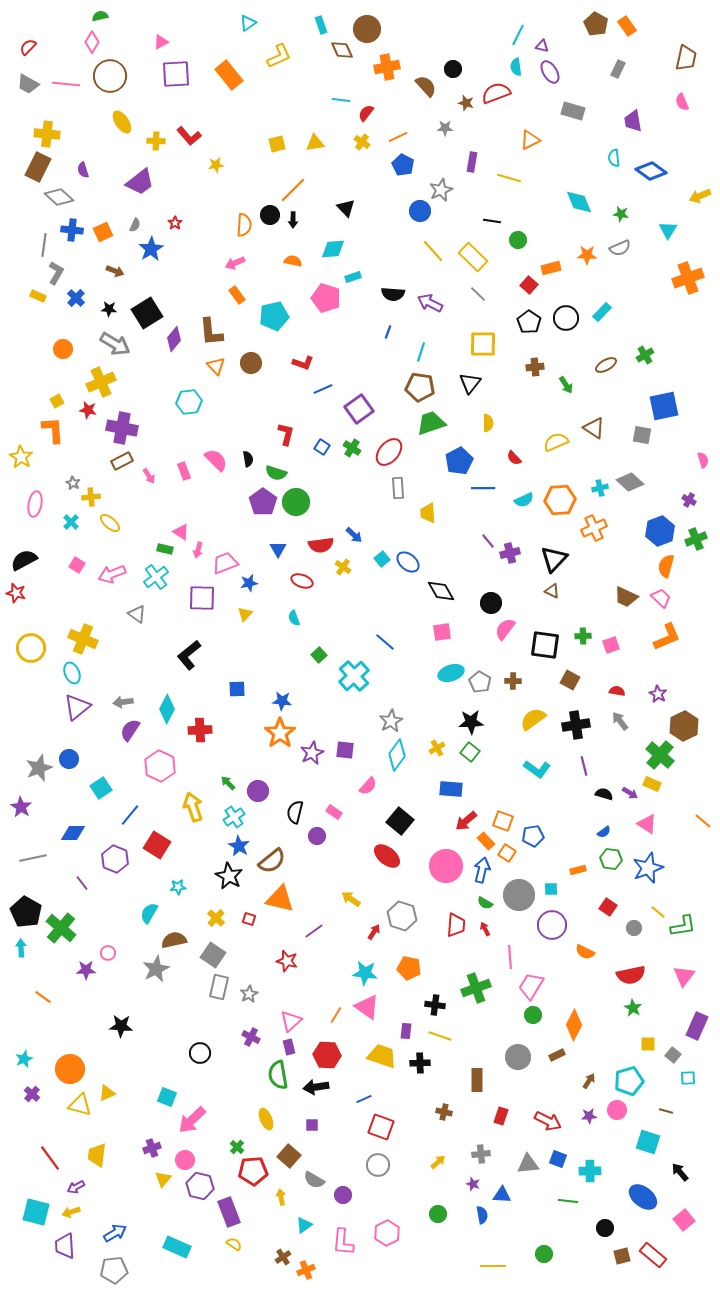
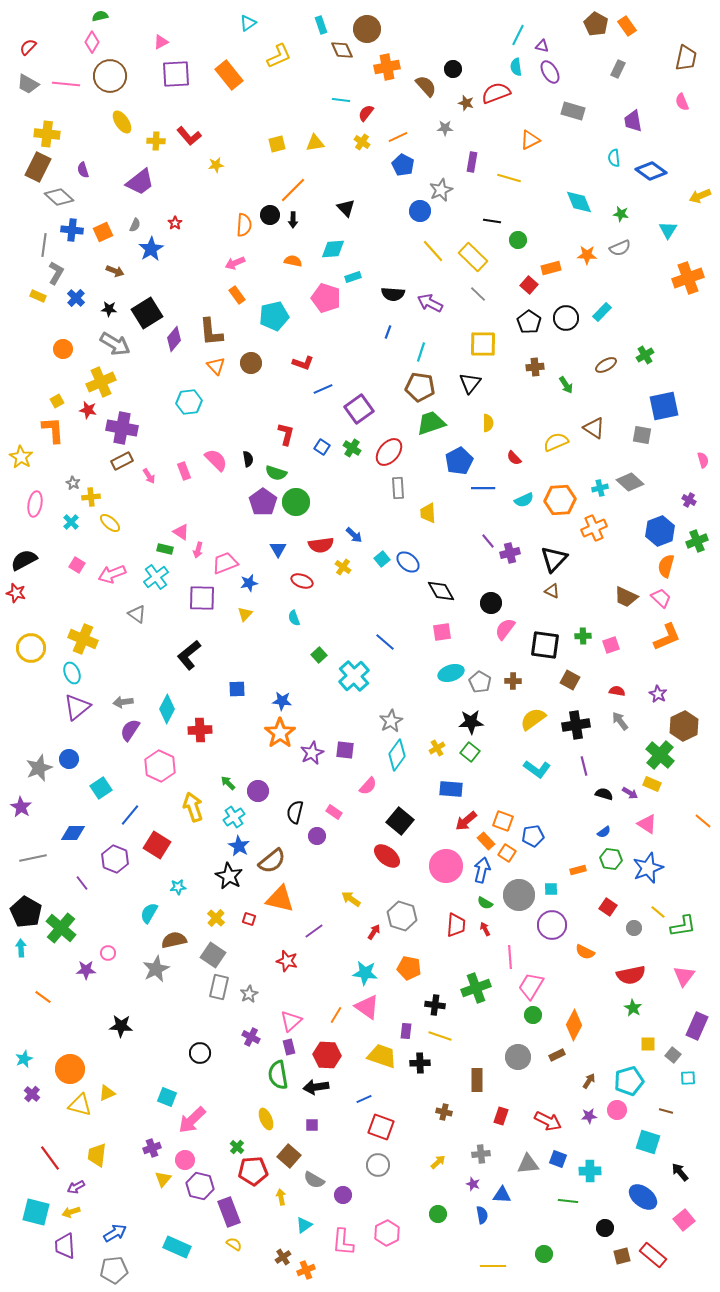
green cross at (696, 539): moved 1 px right, 2 px down
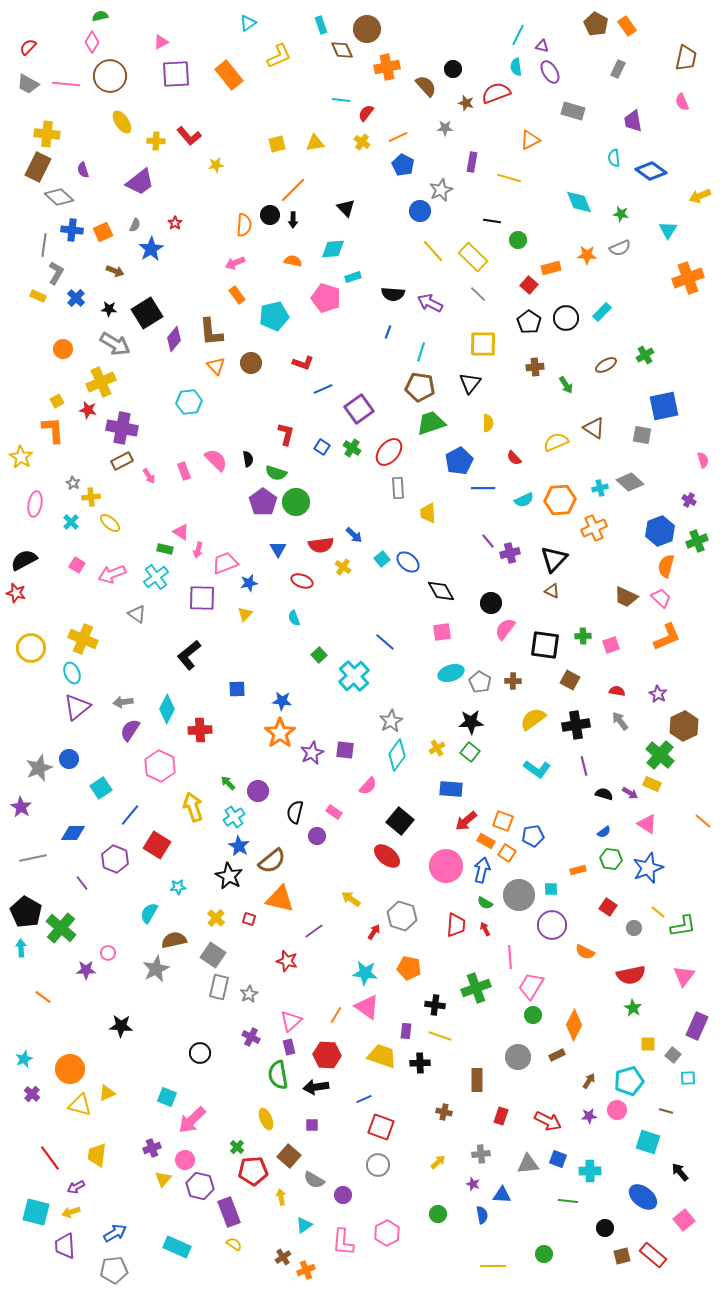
orange rectangle at (486, 841): rotated 18 degrees counterclockwise
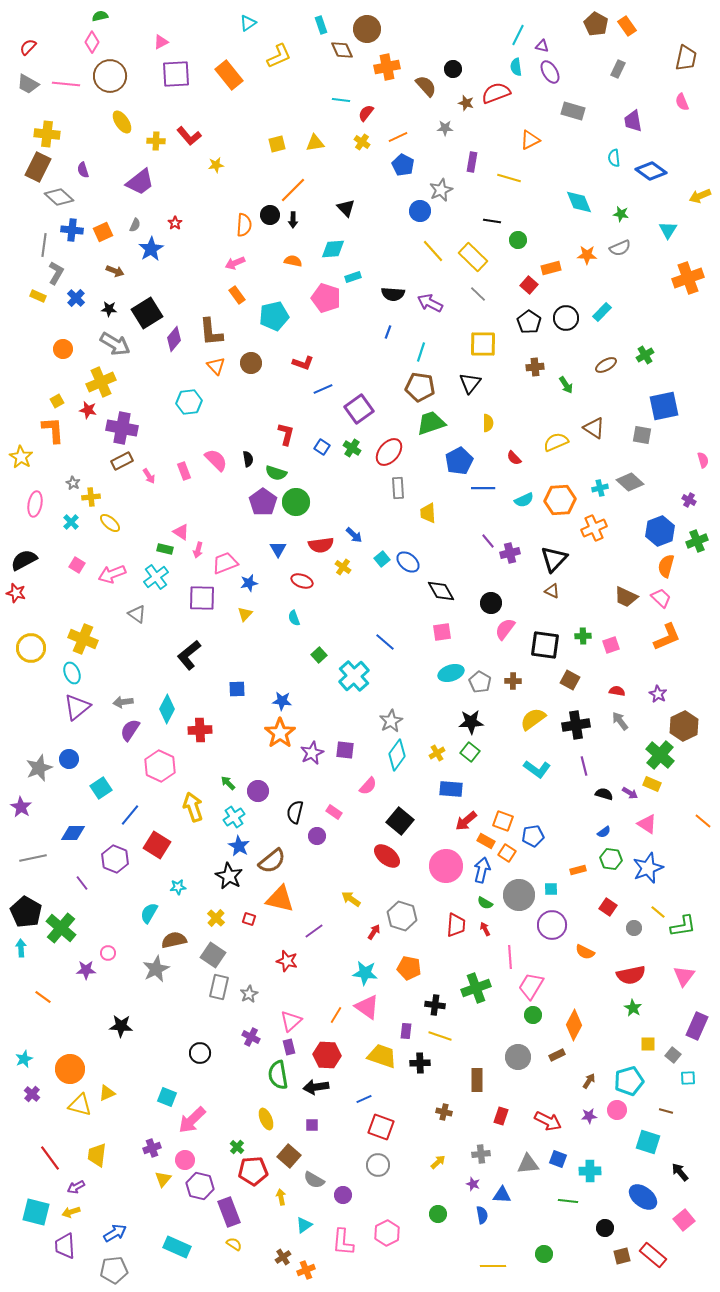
yellow cross at (437, 748): moved 5 px down
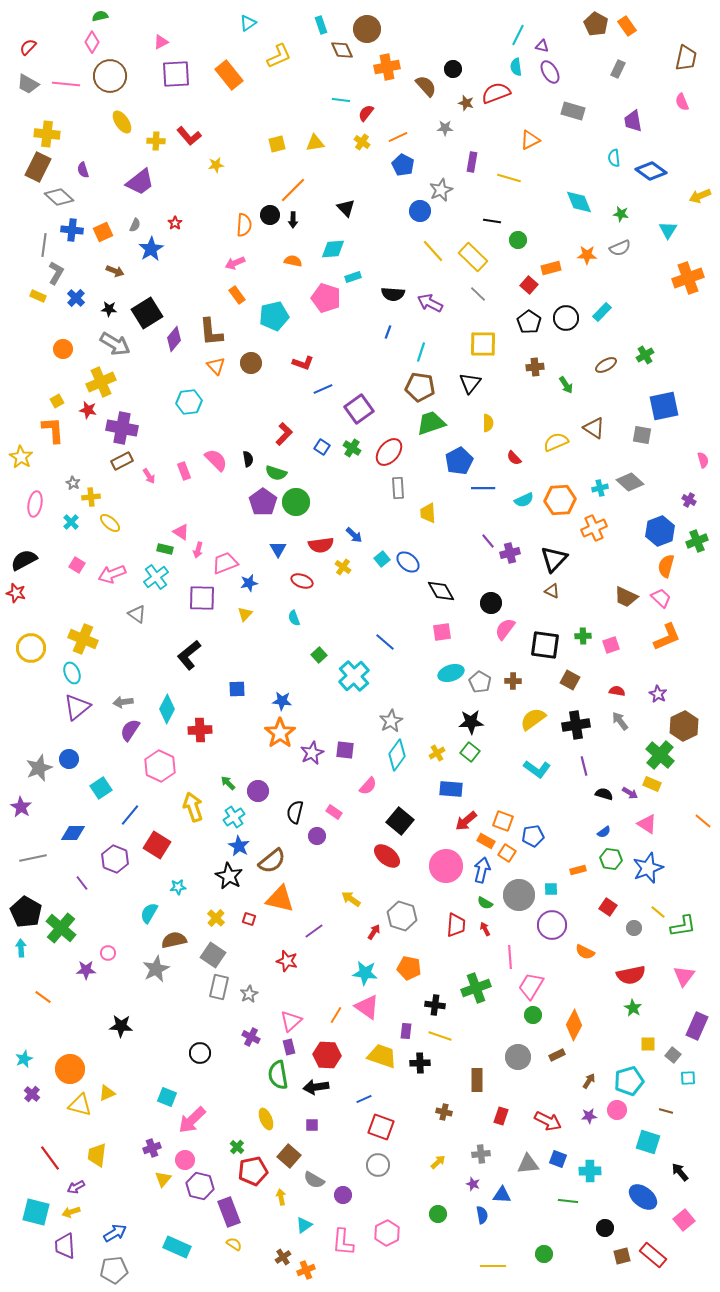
red L-shape at (286, 434): moved 2 px left; rotated 30 degrees clockwise
red pentagon at (253, 1171): rotated 8 degrees counterclockwise
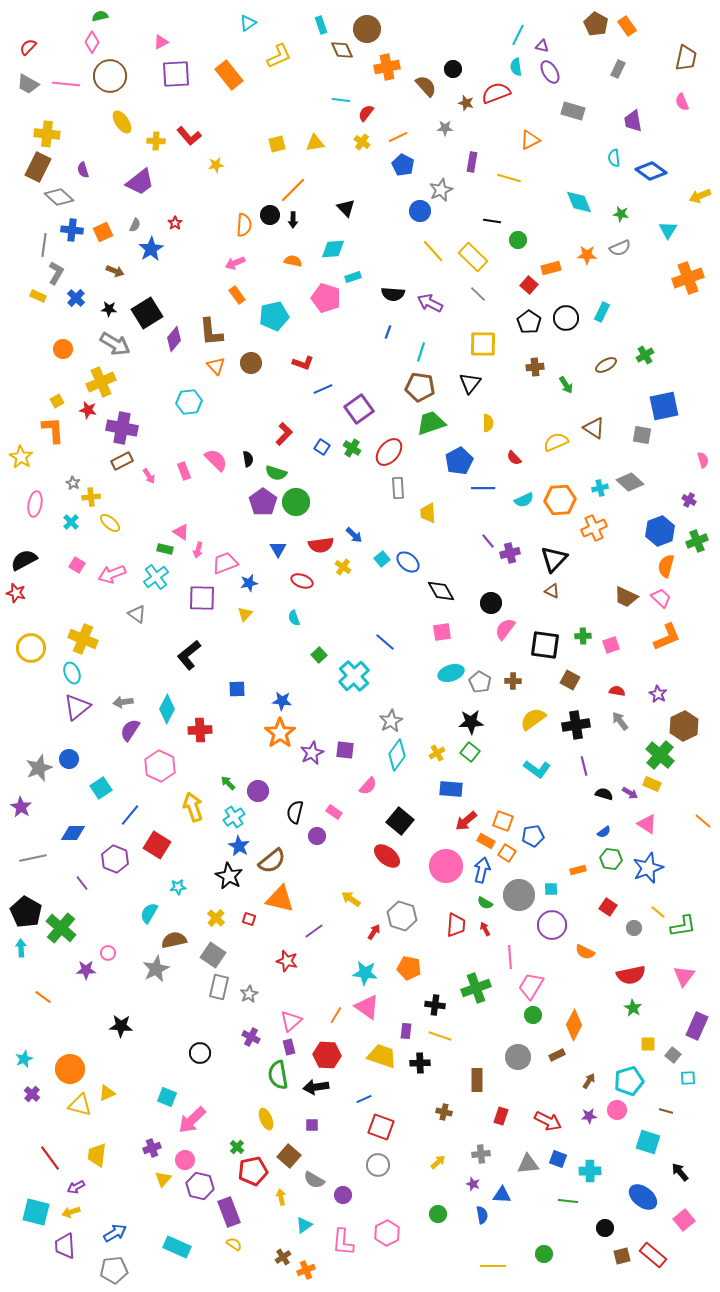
cyan rectangle at (602, 312): rotated 18 degrees counterclockwise
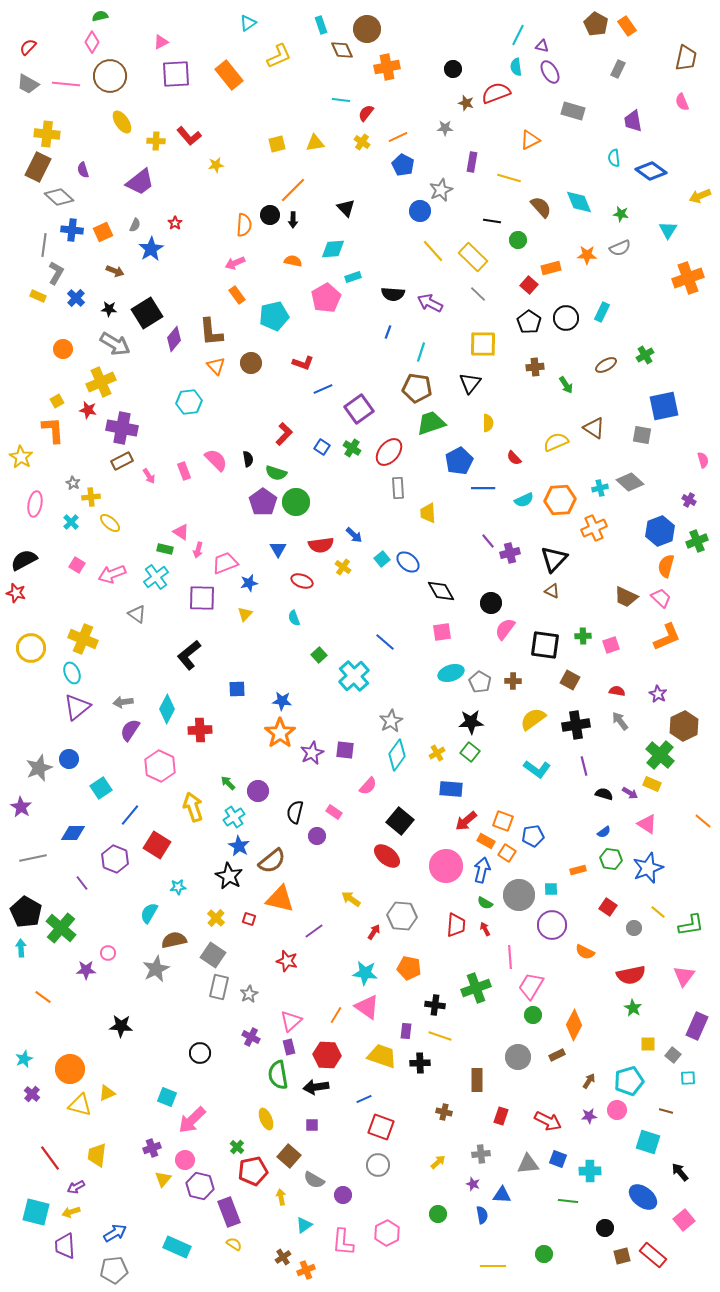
brown semicircle at (426, 86): moved 115 px right, 121 px down
pink pentagon at (326, 298): rotated 24 degrees clockwise
brown pentagon at (420, 387): moved 3 px left, 1 px down
gray hexagon at (402, 916): rotated 12 degrees counterclockwise
green L-shape at (683, 926): moved 8 px right, 1 px up
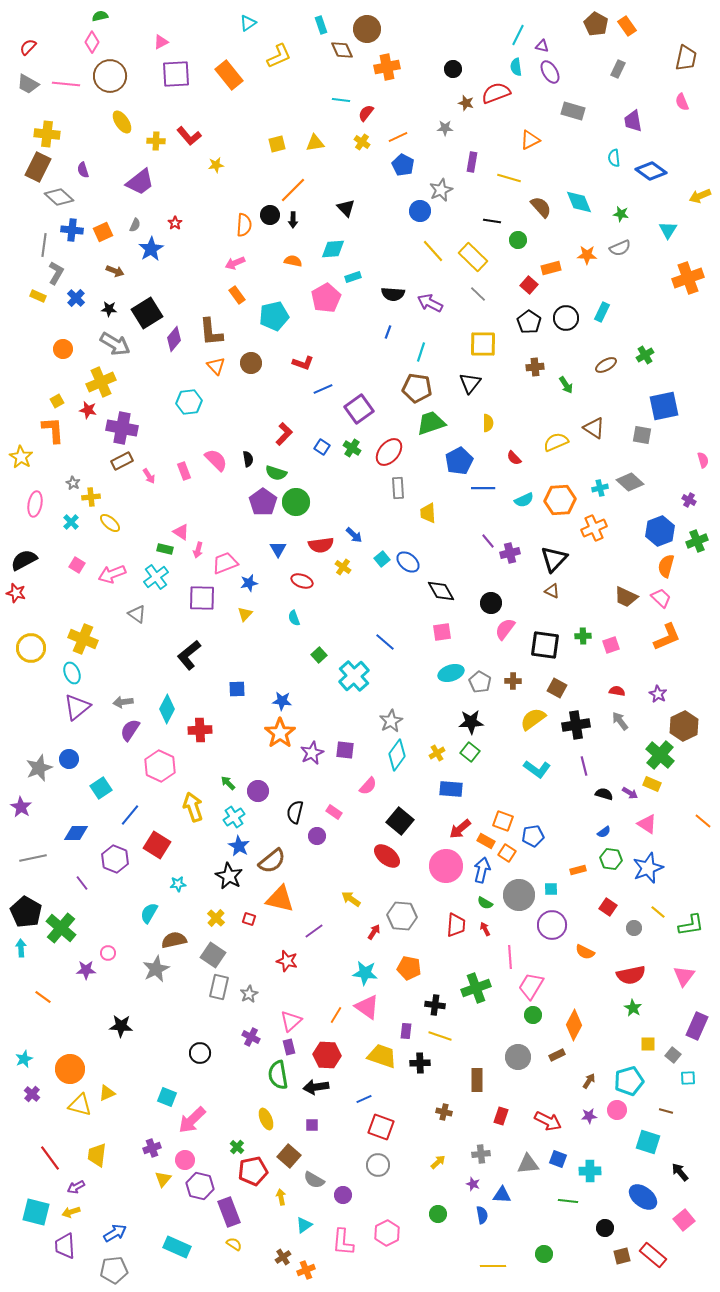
brown square at (570, 680): moved 13 px left, 8 px down
red arrow at (466, 821): moved 6 px left, 8 px down
blue diamond at (73, 833): moved 3 px right
cyan star at (178, 887): moved 3 px up
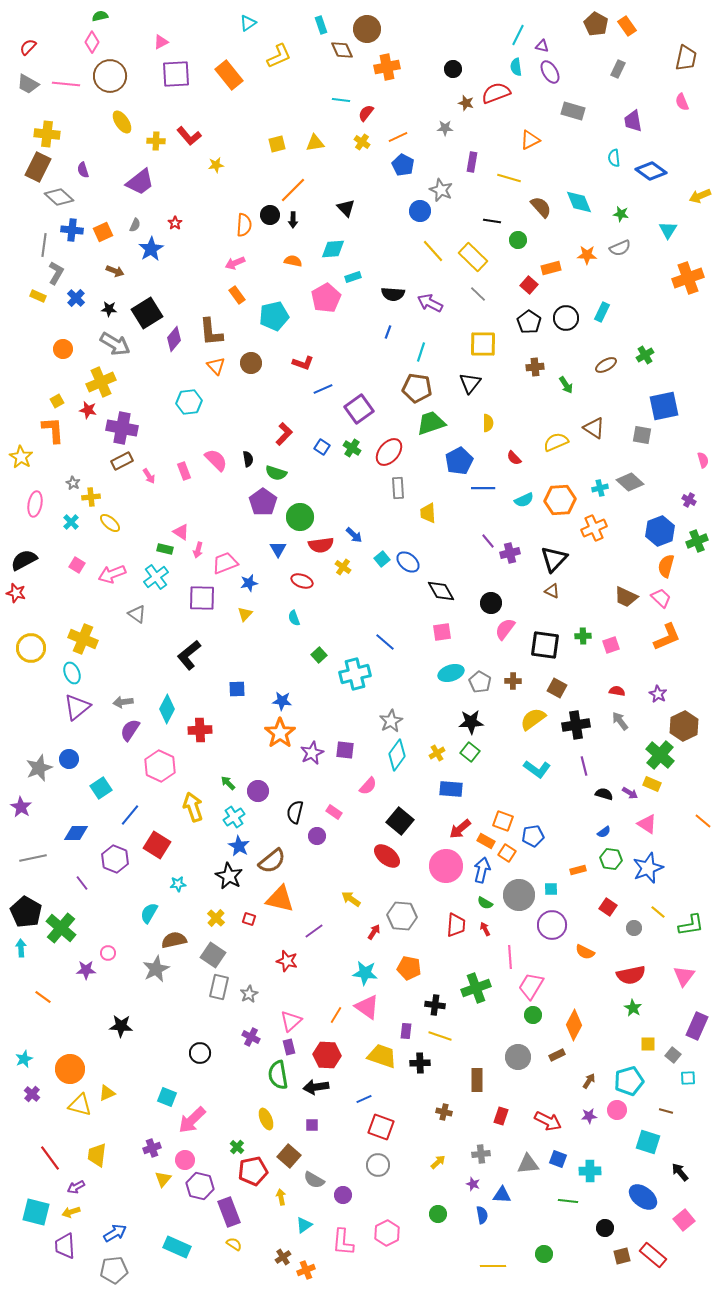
gray star at (441, 190): rotated 25 degrees counterclockwise
green circle at (296, 502): moved 4 px right, 15 px down
cyan cross at (354, 676): moved 1 px right, 2 px up; rotated 28 degrees clockwise
